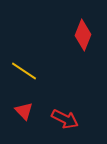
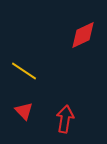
red diamond: rotated 44 degrees clockwise
red arrow: rotated 108 degrees counterclockwise
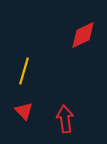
yellow line: rotated 72 degrees clockwise
red arrow: rotated 16 degrees counterclockwise
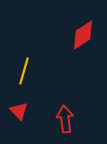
red diamond: rotated 8 degrees counterclockwise
red triangle: moved 5 px left
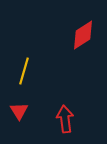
red triangle: rotated 12 degrees clockwise
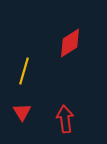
red diamond: moved 13 px left, 8 px down
red triangle: moved 3 px right, 1 px down
